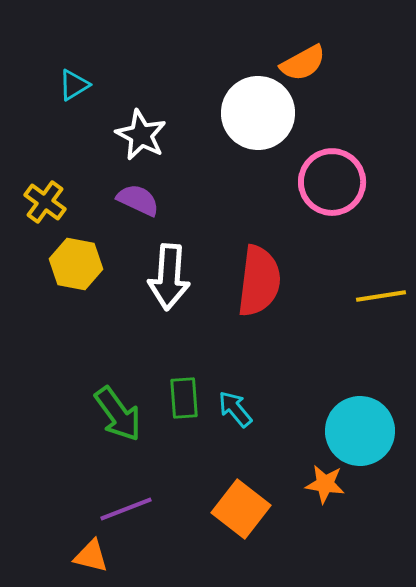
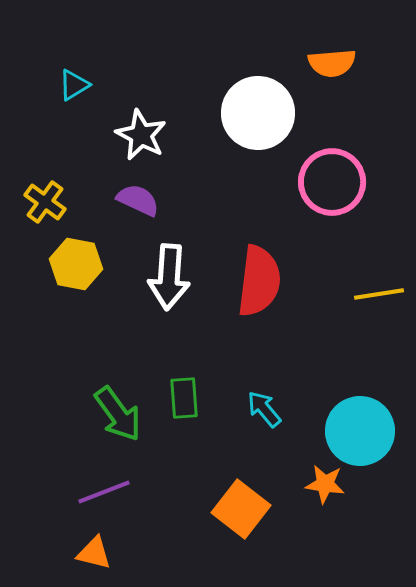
orange semicircle: moved 29 px right; rotated 24 degrees clockwise
yellow line: moved 2 px left, 2 px up
cyan arrow: moved 29 px right
purple line: moved 22 px left, 17 px up
orange triangle: moved 3 px right, 3 px up
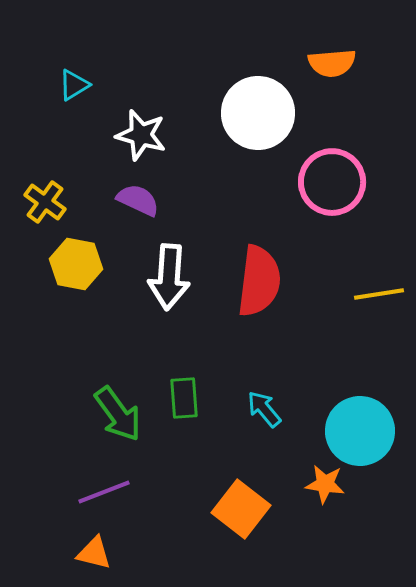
white star: rotated 12 degrees counterclockwise
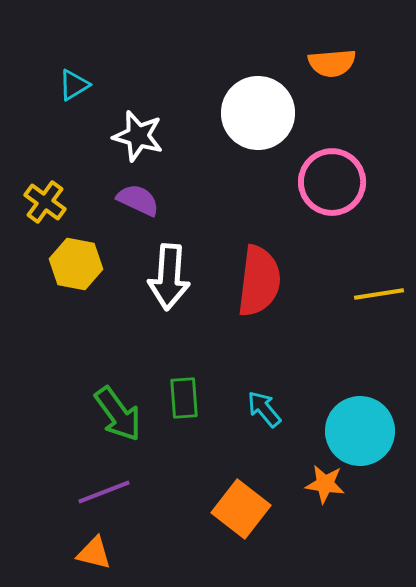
white star: moved 3 px left, 1 px down
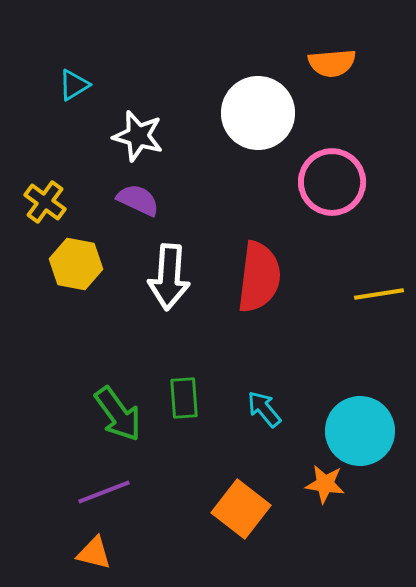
red semicircle: moved 4 px up
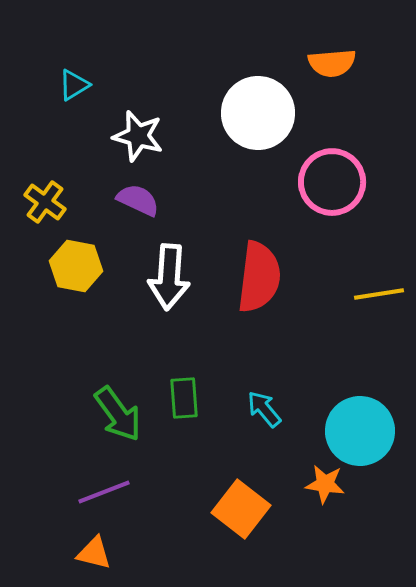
yellow hexagon: moved 2 px down
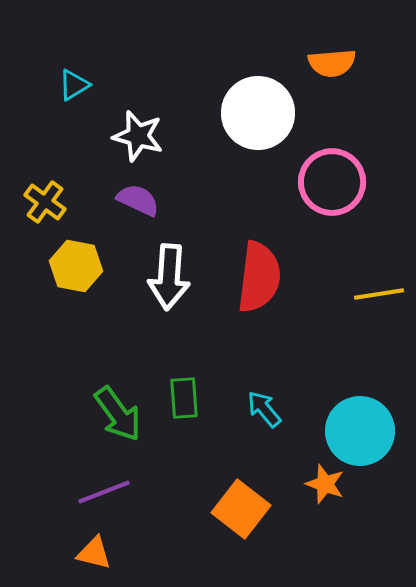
orange star: rotated 12 degrees clockwise
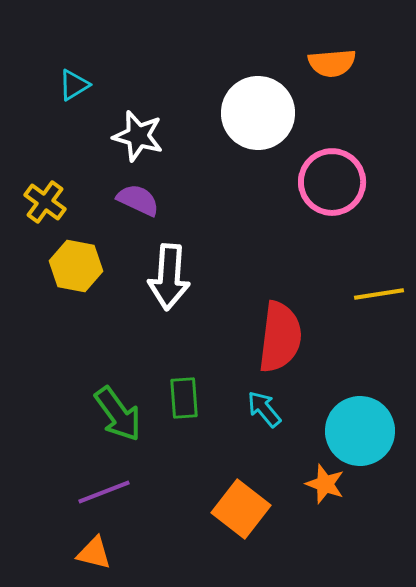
red semicircle: moved 21 px right, 60 px down
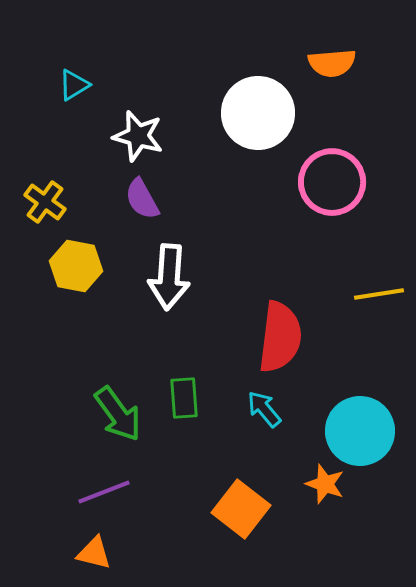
purple semicircle: moved 4 px right, 1 px up; rotated 144 degrees counterclockwise
